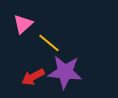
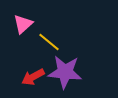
yellow line: moved 1 px up
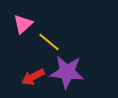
purple star: moved 2 px right
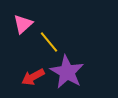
yellow line: rotated 10 degrees clockwise
purple star: rotated 24 degrees clockwise
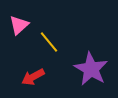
pink triangle: moved 4 px left, 1 px down
purple star: moved 24 px right, 3 px up
